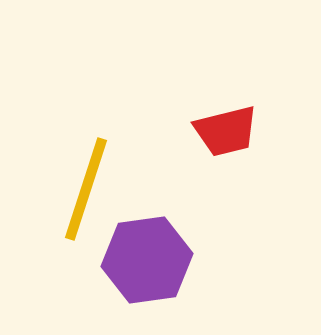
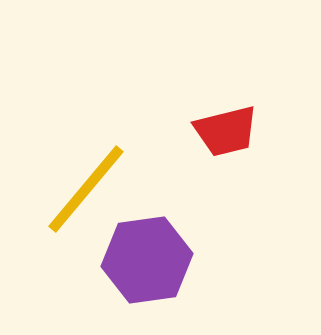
yellow line: rotated 22 degrees clockwise
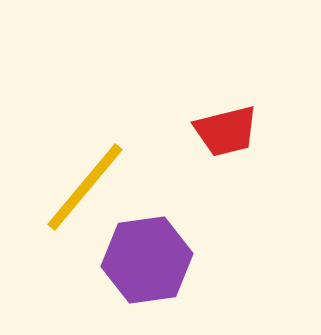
yellow line: moved 1 px left, 2 px up
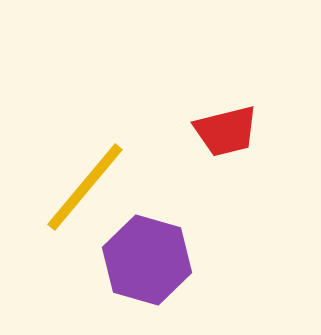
purple hexagon: rotated 24 degrees clockwise
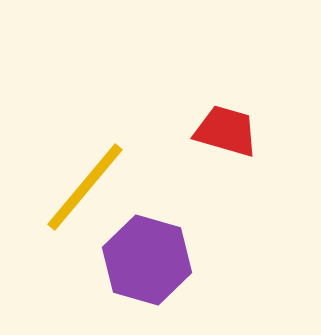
red trapezoid: rotated 150 degrees counterclockwise
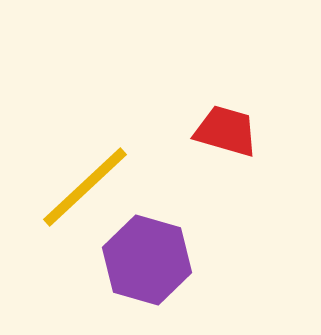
yellow line: rotated 7 degrees clockwise
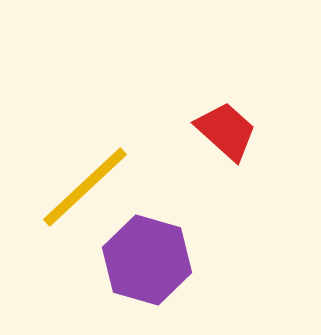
red trapezoid: rotated 26 degrees clockwise
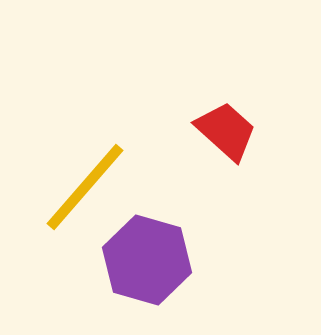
yellow line: rotated 6 degrees counterclockwise
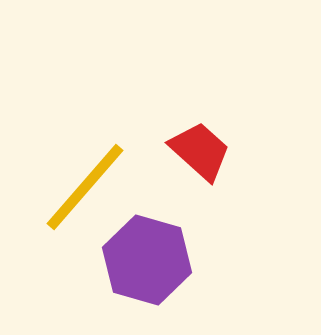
red trapezoid: moved 26 px left, 20 px down
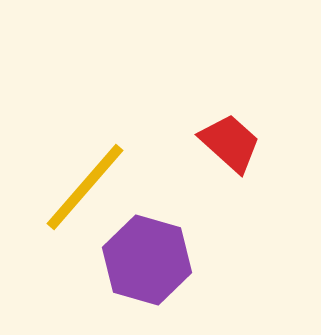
red trapezoid: moved 30 px right, 8 px up
